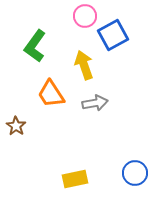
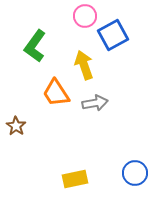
orange trapezoid: moved 5 px right, 1 px up
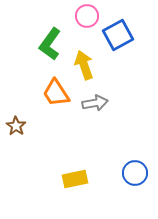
pink circle: moved 2 px right
blue square: moved 5 px right
green L-shape: moved 15 px right, 2 px up
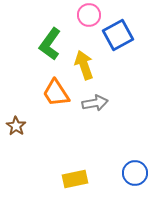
pink circle: moved 2 px right, 1 px up
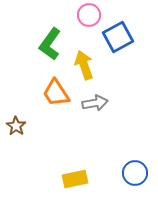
blue square: moved 2 px down
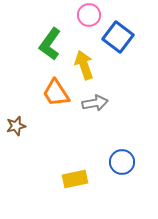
blue square: rotated 24 degrees counterclockwise
brown star: rotated 24 degrees clockwise
blue circle: moved 13 px left, 11 px up
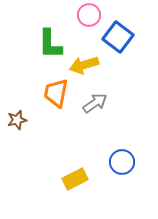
green L-shape: rotated 36 degrees counterclockwise
yellow arrow: rotated 88 degrees counterclockwise
orange trapezoid: rotated 44 degrees clockwise
gray arrow: rotated 25 degrees counterclockwise
brown star: moved 1 px right, 6 px up
yellow rectangle: rotated 15 degrees counterclockwise
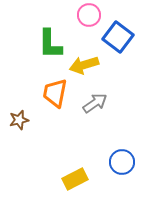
orange trapezoid: moved 1 px left
brown star: moved 2 px right
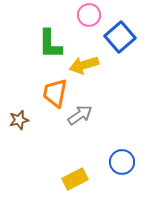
blue square: moved 2 px right; rotated 12 degrees clockwise
gray arrow: moved 15 px left, 12 px down
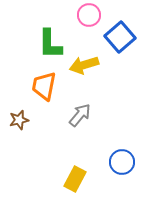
orange trapezoid: moved 11 px left, 7 px up
gray arrow: rotated 15 degrees counterclockwise
yellow rectangle: rotated 35 degrees counterclockwise
